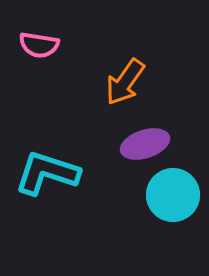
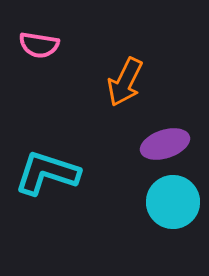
orange arrow: rotated 9 degrees counterclockwise
purple ellipse: moved 20 px right
cyan circle: moved 7 px down
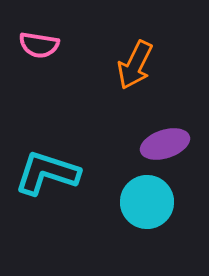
orange arrow: moved 10 px right, 17 px up
cyan circle: moved 26 px left
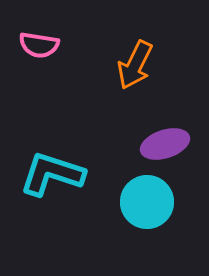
cyan L-shape: moved 5 px right, 1 px down
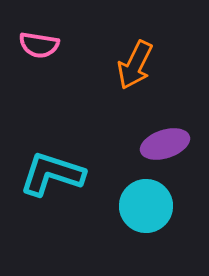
cyan circle: moved 1 px left, 4 px down
